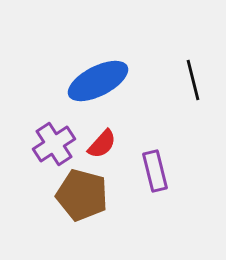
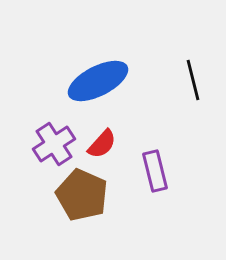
brown pentagon: rotated 9 degrees clockwise
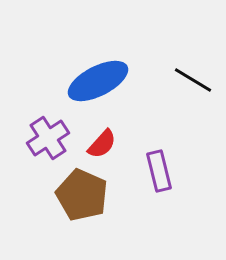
black line: rotated 45 degrees counterclockwise
purple cross: moved 6 px left, 6 px up
purple rectangle: moved 4 px right
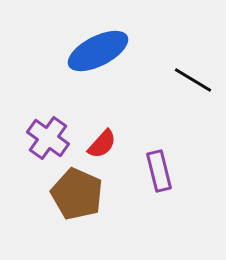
blue ellipse: moved 30 px up
purple cross: rotated 21 degrees counterclockwise
brown pentagon: moved 5 px left, 1 px up
